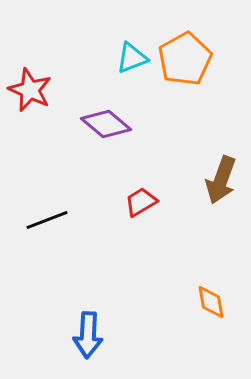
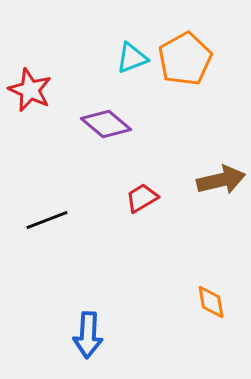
brown arrow: rotated 123 degrees counterclockwise
red trapezoid: moved 1 px right, 4 px up
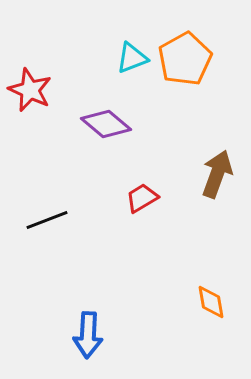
brown arrow: moved 4 px left, 6 px up; rotated 57 degrees counterclockwise
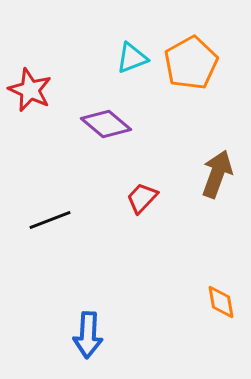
orange pentagon: moved 6 px right, 4 px down
red trapezoid: rotated 16 degrees counterclockwise
black line: moved 3 px right
orange diamond: moved 10 px right
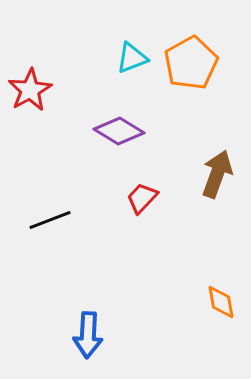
red star: rotated 18 degrees clockwise
purple diamond: moved 13 px right, 7 px down; rotated 9 degrees counterclockwise
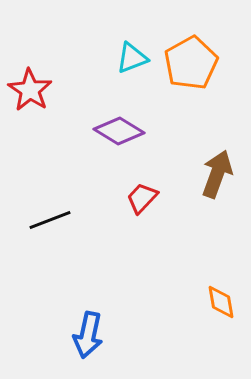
red star: rotated 9 degrees counterclockwise
blue arrow: rotated 9 degrees clockwise
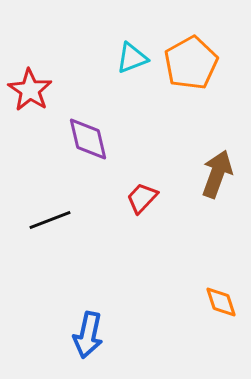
purple diamond: moved 31 px left, 8 px down; rotated 45 degrees clockwise
orange diamond: rotated 9 degrees counterclockwise
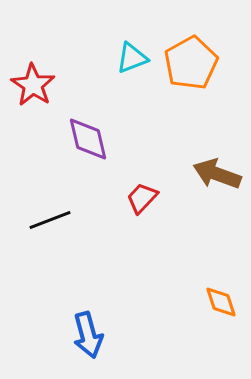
red star: moved 3 px right, 5 px up
brown arrow: rotated 90 degrees counterclockwise
blue arrow: rotated 27 degrees counterclockwise
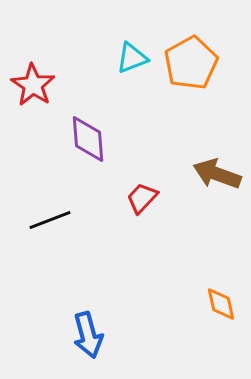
purple diamond: rotated 9 degrees clockwise
orange diamond: moved 2 px down; rotated 6 degrees clockwise
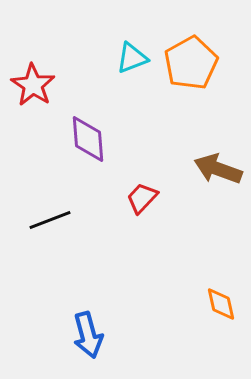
brown arrow: moved 1 px right, 5 px up
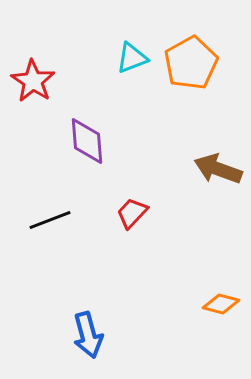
red star: moved 4 px up
purple diamond: moved 1 px left, 2 px down
red trapezoid: moved 10 px left, 15 px down
orange diamond: rotated 63 degrees counterclockwise
